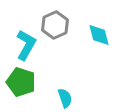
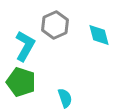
cyan L-shape: moved 1 px left, 1 px down
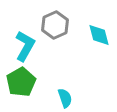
green pentagon: rotated 24 degrees clockwise
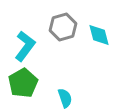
gray hexagon: moved 8 px right, 2 px down; rotated 8 degrees clockwise
cyan L-shape: rotated 8 degrees clockwise
green pentagon: moved 2 px right, 1 px down
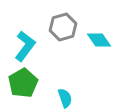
cyan diamond: moved 5 px down; rotated 20 degrees counterclockwise
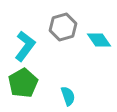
cyan semicircle: moved 3 px right, 2 px up
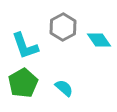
gray hexagon: rotated 12 degrees counterclockwise
cyan L-shape: rotated 124 degrees clockwise
cyan semicircle: moved 4 px left, 8 px up; rotated 30 degrees counterclockwise
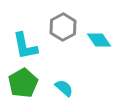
cyan L-shape: rotated 8 degrees clockwise
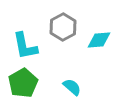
cyan diamond: rotated 60 degrees counterclockwise
cyan semicircle: moved 8 px right, 1 px up
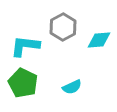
cyan L-shape: rotated 108 degrees clockwise
green pentagon: rotated 16 degrees counterclockwise
cyan semicircle: rotated 114 degrees clockwise
